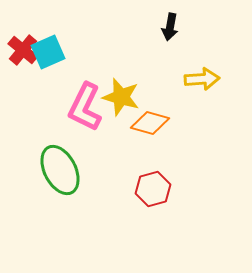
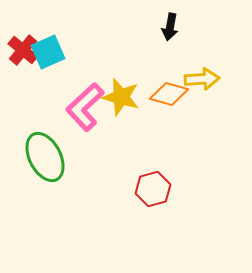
pink L-shape: rotated 21 degrees clockwise
orange diamond: moved 19 px right, 29 px up
green ellipse: moved 15 px left, 13 px up
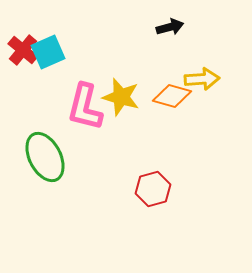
black arrow: rotated 116 degrees counterclockwise
orange diamond: moved 3 px right, 2 px down
pink L-shape: rotated 33 degrees counterclockwise
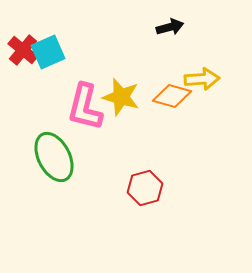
green ellipse: moved 9 px right
red hexagon: moved 8 px left, 1 px up
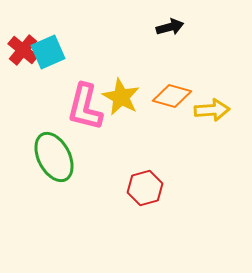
yellow arrow: moved 10 px right, 31 px down
yellow star: rotated 12 degrees clockwise
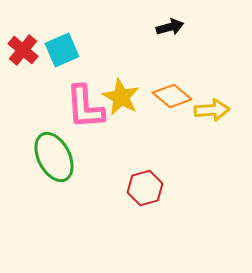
cyan square: moved 14 px right, 2 px up
orange diamond: rotated 24 degrees clockwise
pink L-shape: rotated 18 degrees counterclockwise
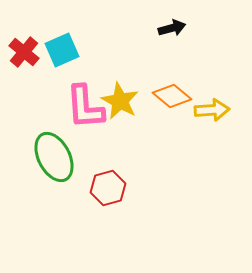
black arrow: moved 2 px right, 1 px down
red cross: moved 1 px right, 2 px down
yellow star: moved 1 px left, 4 px down
red hexagon: moved 37 px left
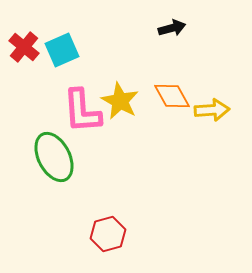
red cross: moved 5 px up
orange diamond: rotated 21 degrees clockwise
pink L-shape: moved 3 px left, 4 px down
red hexagon: moved 46 px down
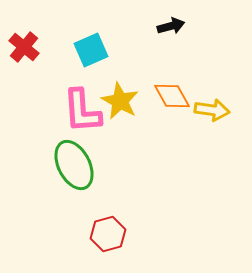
black arrow: moved 1 px left, 2 px up
cyan square: moved 29 px right
yellow arrow: rotated 12 degrees clockwise
green ellipse: moved 20 px right, 8 px down
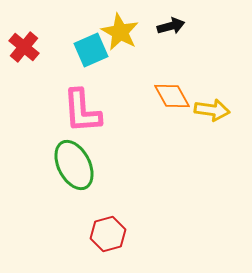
yellow star: moved 69 px up
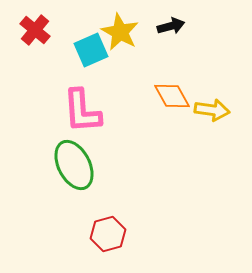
red cross: moved 11 px right, 17 px up
